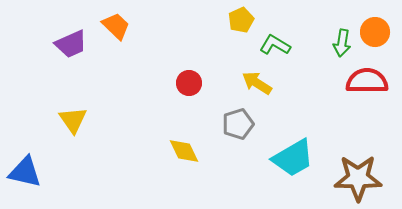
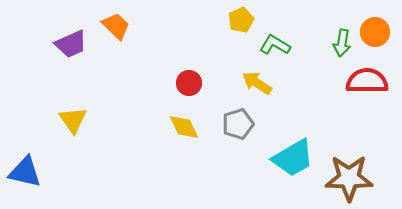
yellow diamond: moved 24 px up
brown star: moved 9 px left
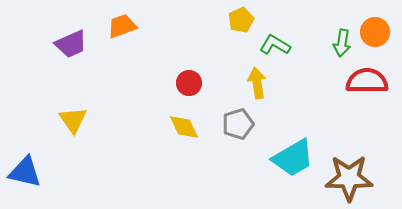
orange trapezoid: moved 6 px right; rotated 64 degrees counterclockwise
yellow arrow: rotated 48 degrees clockwise
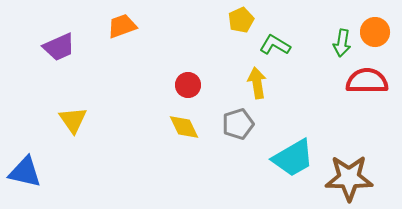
purple trapezoid: moved 12 px left, 3 px down
red circle: moved 1 px left, 2 px down
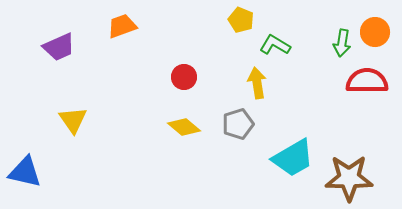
yellow pentagon: rotated 25 degrees counterclockwise
red circle: moved 4 px left, 8 px up
yellow diamond: rotated 24 degrees counterclockwise
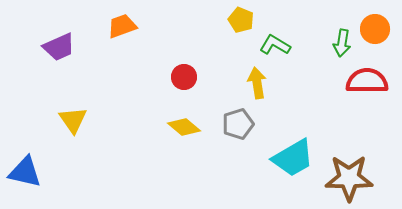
orange circle: moved 3 px up
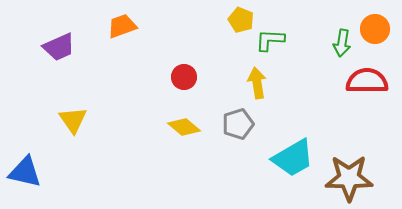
green L-shape: moved 5 px left, 5 px up; rotated 28 degrees counterclockwise
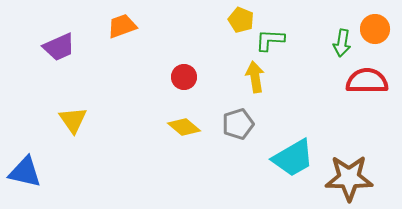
yellow arrow: moved 2 px left, 6 px up
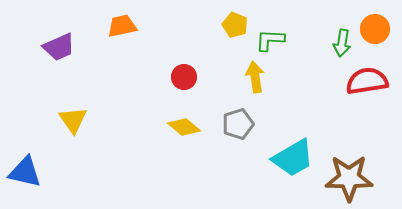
yellow pentagon: moved 6 px left, 5 px down
orange trapezoid: rotated 8 degrees clockwise
red semicircle: rotated 9 degrees counterclockwise
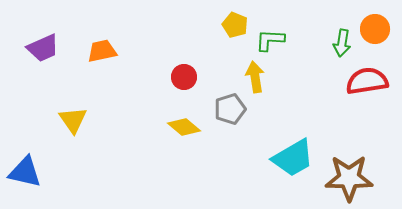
orange trapezoid: moved 20 px left, 25 px down
purple trapezoid: moved 16 px left, 1 px down
gray pentagon: moved 8 px left, 15 px up
